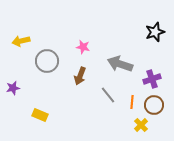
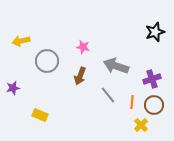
gray arrow: moved 4 px left, 2 px down
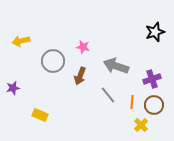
gray circle: moved 6 px right
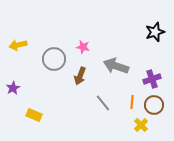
yellow arrow: moved 3 px left, 4 px down
gray circle: moved 1 px right, 2 px up
purple star: rotated 16 degrees counterclockwise
gray line: moved 5 px left, 8 px down
yellow rectangle: moved 6 px left
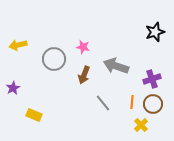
brown arrow: moved 4 px right, 1 px up
brown circle: moved 1 px left, 1 px up
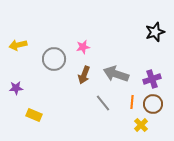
pink star: rotated 24 degrees counterclockwise
gray arrow: moved 8 px down
purple star: moved 3 px right; rotated 24 degrees clockwise
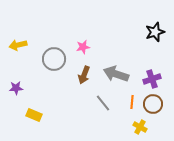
yellow cross: moved 1 px left, 2 px down; rotated 16 degrees counterclockwise
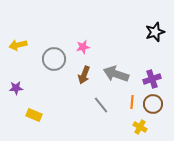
gray line: moved 2 px left, 2 px down
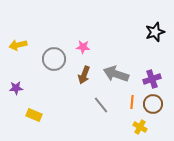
pink star: rotated 16 degrees clockwise
